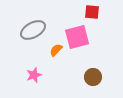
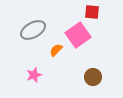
pink square: moved 1 px right, 2 px up; rotated 20 degrees counterclockwise
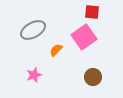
pink square: moved 6 px right, 2 px down
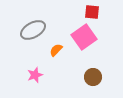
pink star: moved 1 px right
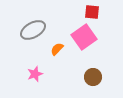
orange semicircle: moved 1 px right, 1 px up
pink star: moved 1 px up
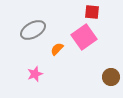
brown circle: moved 18 px right
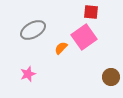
red square: moved 1 px left
orange semicircle: moved 4 px right, 1 px up
pink star: moved 7 px left
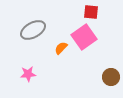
pink star: rotated 14 degrees clockwise
